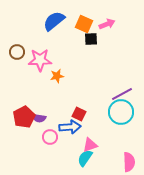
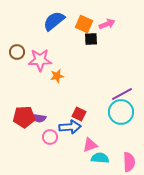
red pentagon: rotated 25 degrees clockwise
cyan semicircle: moved 15 px right; rotated 60 degrees clockwise
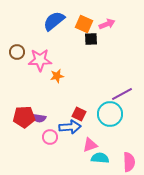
cyan circle: moved 11 px left, 2 px down
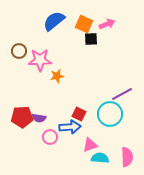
brown circle: moved 2 px right, 1 px up
red pentagon: moved 2 px left
pink semicircle: moved 2 px left, 5 px up
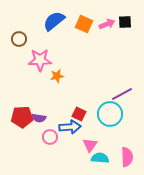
black square: moved 34 px right, 17 px up
brown circle: moved 12 px up
pink triangle: rotated 35 degrees counterclockwise
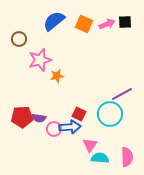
pink star: rotated 15 degrees counterclockwise
pink circle: moved 4 px right, 8 px up
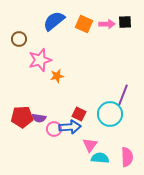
pink arrow: rotated 21 degrees clockwise
purple line: moved 1 px right, 1 px down; rotated 40 degrees counterclockwise
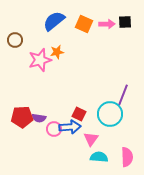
brown circle: moved 4 px left, 1 px down
orange star: moved 24 px up
pink triangle: moved 1 px right, 6 px up
cyan semicircle: moved 1 px left, 1 px up
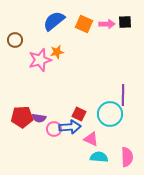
purple line: rotated 20 degrees counterclockwise
pink triangle: rotated 42 degrees counterclockwise
